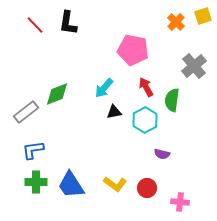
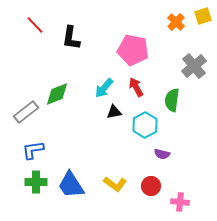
black L-shape: moved 3 px right, 15 px down
red arrow: moved 10 px left
cyan hexagon: moved 5 px down
red circle: moved 4 px right, 2 px up
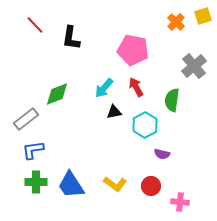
gray rectangle: moved 7 px down
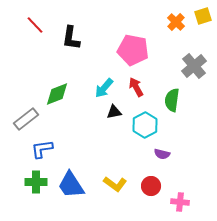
blue L-shape: moved 9 px right, 1 px up
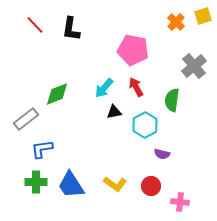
black L-shape: moved 9 px up
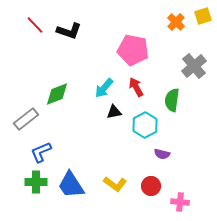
black L-shape: moved 2 px left, 2 px down; rotated 80 degrees counterclockwise
blue L-shape: moved 1 px left, 3 px down; rotated 15 degrees counterclockwise
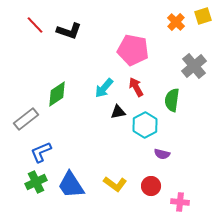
green diamond: rotated 12 degrees counterclockwise
black triangle: moved 4 px right
green cross: rotated 25 degrees counterclockwise
